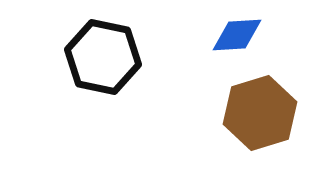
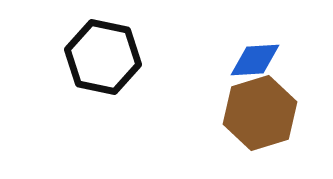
blue diamond: moved 18 px right, 25 px down
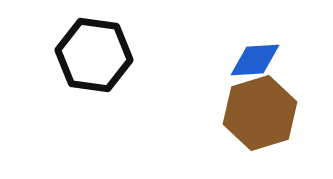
black hexagon: moved 9 px left, 2 px up; rotated 4 degrees counterclockwise
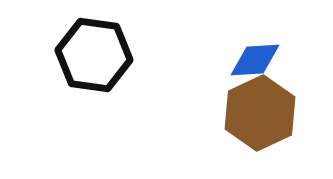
brown hexagon: rotated 8 degrees counterclockwise
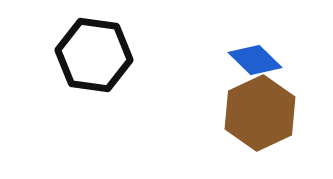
blue diamond: rotated 48 degrees clockwise
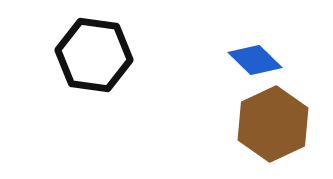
brown hexagon: moved 13 px right, 11 px down
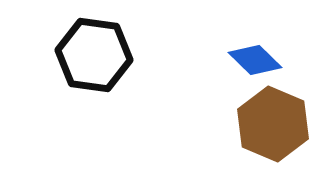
brown hexagon: rotated 12 degrees counterclockwise
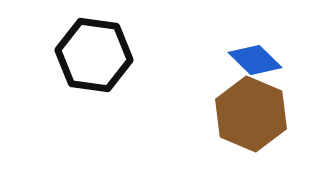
brown hexagon: moved 22 px left, 10 px up
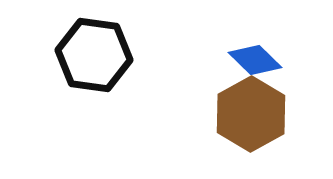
brown hexagon: rotated 8 degrees clockwise
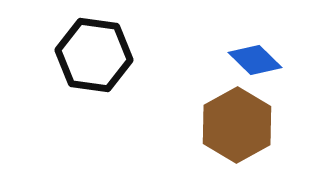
brown hexagon: moved 14 px left, 11 px down
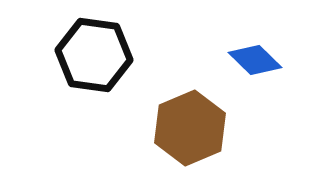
brown hexagon: moved 47 px left, 3 px down; rotated 6 degrees clockwise
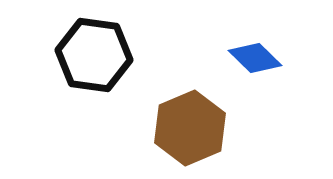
blue diamond: moved 2 px up
